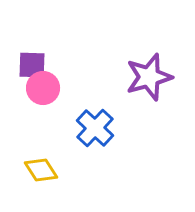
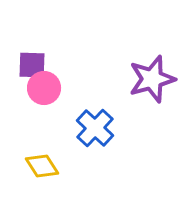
purple star: moved 3 px right, 2 px down
pink circle: moved 1 px right
yellow diamond: moved 1 px right, 4 px up
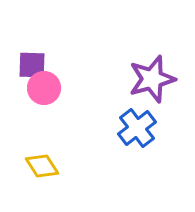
blue cross: moved 42 px right; rotated 9 degrees clockwise
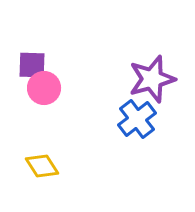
blue cross: moved 9 px up
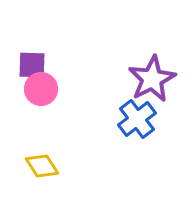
purple star: rotated 12 degrees counterclockwise
pink circle: moved 3 px left, 1 px down
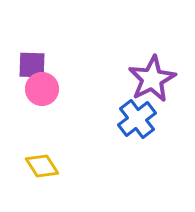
pink circle: moved 1 px right
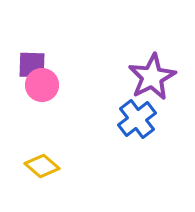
purple star: moved 2 px up
pink circle: moved 4 px up
yellow diamond: rotated 16 degrees counterclockwise
